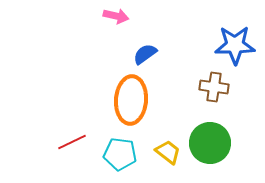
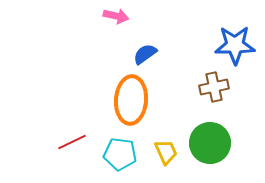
brown cross: rotated 20 degrees counterclockwise
yellow trapezoid: moved 2 px left; rotated 28 degrees clockwise
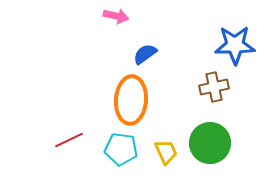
red line: moved 3 px left, 2 px up
cyan pentagon: moved 1 px right, 5 px up
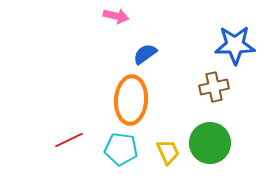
yellow trapezoid: moved 2 px right
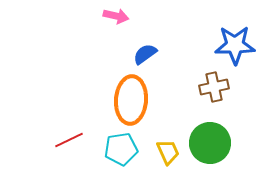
cyan pentagon: rotated 16 degrees counterclockwise
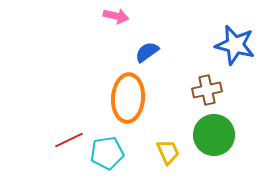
blue star: rotated 15 degrees clockwise
blue semicircle: moved 2 px right, 2 px up
brown cross: moved 7 px left, 3 px down
orange ellipse: moved 3 px left, 2 px up
green circle: moved 4 px right, 8 px up
cyan pentagon: moved 14 px left, 4 px down
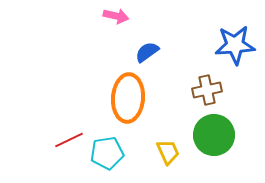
blue star: rotated 18 degrees counterclockwise
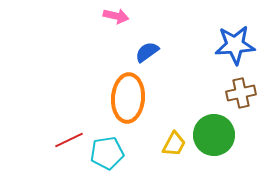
brown cross: moved 34 px right, 3 px down
yellow trapezoid: moved 6 px right, 8 px up; rotated 52 degrees clockwise
